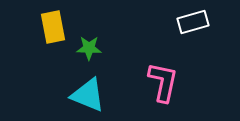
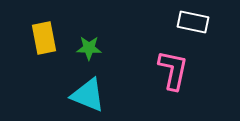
white rectangle: rotated 28 degrees clockwise
yellow rectangle: moved 9 px left, 11 px down
pink L-shape: moved 10 px right, 12 px up
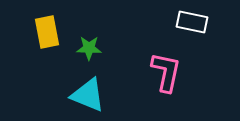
white rectangle: moved 1 px left
yellow rectangle: moved 3 px right, 6 px up
pink L-shape: moved 7 px left, 2 px down
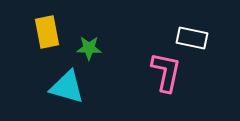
white rectangle: moved 16 px down
cyan triangle: moved 21 px left, 8 px up; rotated 6 degrees counterclockwise
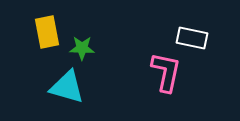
green star: moved 7 px left
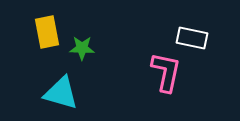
cyan triangle: moved 6 px left, 6 px down
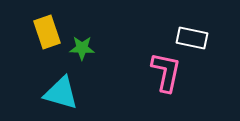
yellow rectangle: rotated 8 degrees counterclockwise
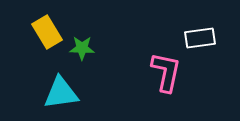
yellow rectangle: rotated 12 degrees counterclockwise
white rectangle: moved 8 px right; rotated 20 degrees counterclockwise
cyan triangle: rotated 24 degrees counterclockwise
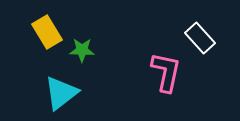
white rectangle: rotated 56 degrees clockwise
green star: moved 2 px down
cyan triangle: rotated 30 degrees counterclockwise
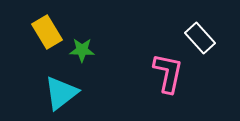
pink L-shape: moved 2 px right, 1 px down
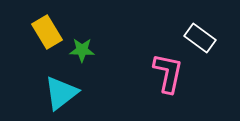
white rectangle: rotated 12 degrees counterclockwise
